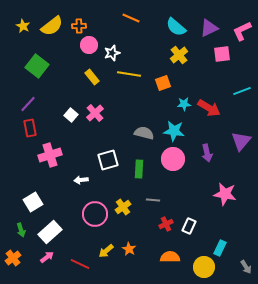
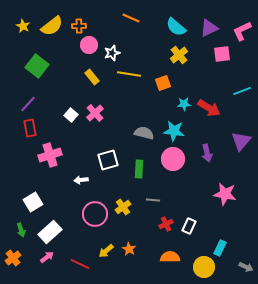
gray arrow at (246, 267): rotated 32 degrees counterclockwise
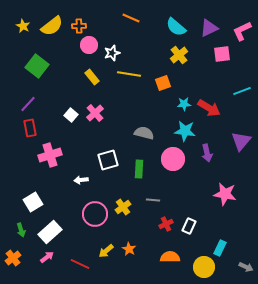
cyan star at (174, 131): moved 11 px right
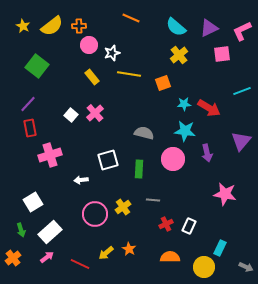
yellow arrow at (106, 251): moved 2 px down
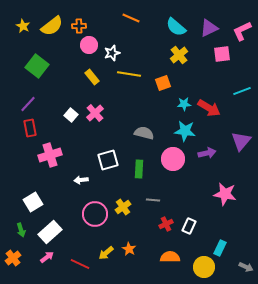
purple arrow at (207, 153): rotated 90 degrees counterclockwise
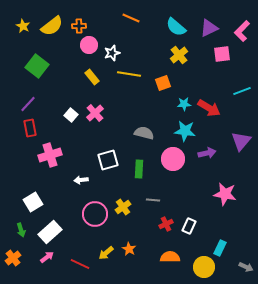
pink L-shape at (242, 31): rotated 20 degrees counterclockwise
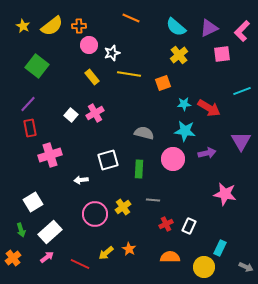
pink cross at (95, 113): rotated 12 degrees clockwise
purple triangle at (241, 141): rotated 10 degrees counterclockwise
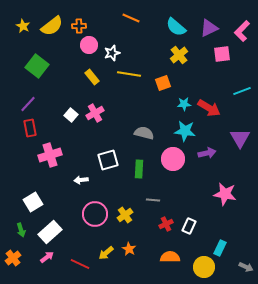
purple triangle at (241, 141): moved 1 px left, 3 px up
yellow cross at (123, 207): moved 2 px right, 8 px down
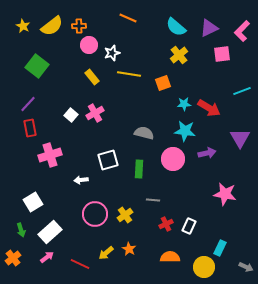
orange line at (131, 18): moved 3 px left
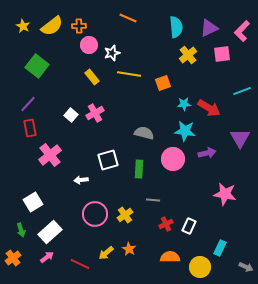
cyan semicircle at (176, 27): rotated 135 degrees counterclockwise
yellow cross at (179, 55): moved 9 px right
pink cross at (50, 155): rotated 20 degrees counterclockwise
yellow circle at (204, 267): moved 4 px left
